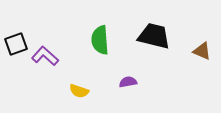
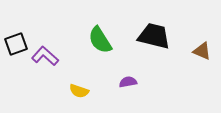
green semicircle: rotated 28 degrees counterclockwise
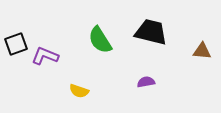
black trapezoid: moved 3 px left, 4 px up
brown triangle: rotated 18 degrees counterclockwise
purple L-shape: rotated 20 degrees counterclockwise
purple semicircle: moved 18 px right
